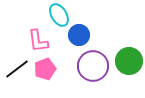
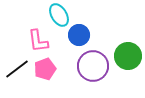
green circle: moved 1 px left, 5 px up
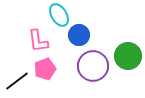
black line: moved 12 px down
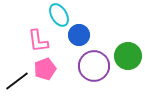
purple circle: moved 1 px right
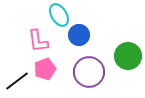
purple circle: moved 5 px left, 6 px down
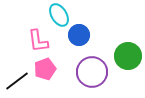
purple circle: moved 3 px right
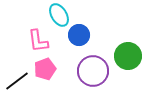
purple circle: moved 1 px right, 1 px up
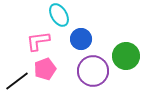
blue circle: moved 2 px right, 4 px down
pink L-shape: rotated 90 degrees clockwise
green circle: moved 2 px left
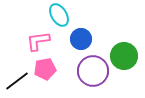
green circle: moved 2 px left
pink pentagon: rotated 10 degrees clockwise
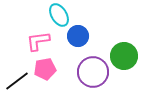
blue circle: moved 3 px left, 3 px up
purple circle: moved 1 px down
